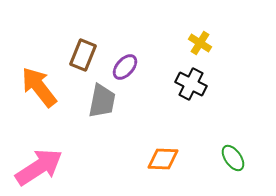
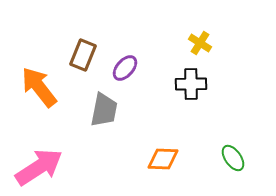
purple ellipse: moved 1 px down
black cross: rotated 28 degrees counterclockwise
gray trapezoid: moved 2 px right, 9 px down
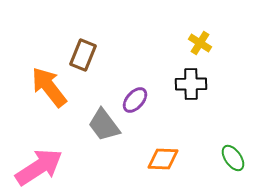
purple ellipse: moved 10 px right, 32 px down
orange arrow: moved 10 px right
gray trapezoid: moved 15 px down; rotated 132 degrees clockwise
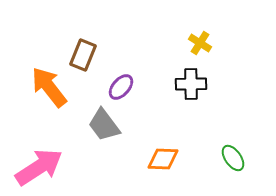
purple ellipse: moved 14 px left, 13 px up
